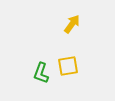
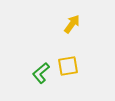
green L-shape: rotated 30 degrees clockwise
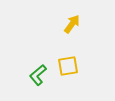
green L-shape: moved 3 px left, 2 px down
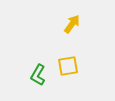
green L-shape: rotated 20 degrees counterclockwise
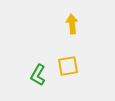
yellow arrow: rotated 42 degrees counterclockwise
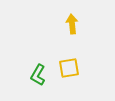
yellow square: moved 1 px right, 2 px down
